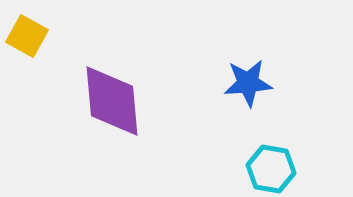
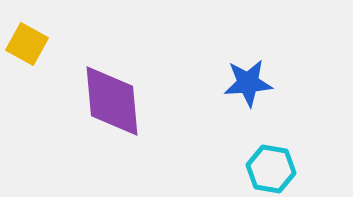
yellow square: moved 8 px down
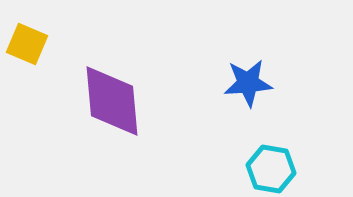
yellow square: rotated 6 degrees counterclockwise
